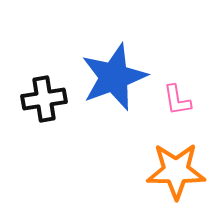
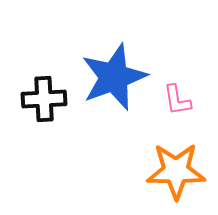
black cross: rotated 6 degrees clockwise
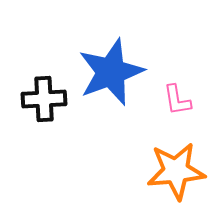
blue star: moved 3 px left, 5 px up
orange star: rotated 6 degrees counterclockwise
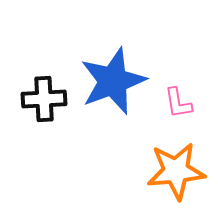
blue star: moved 2 px right, 9 px down
pink L-shape: moved 1 px right, 3 px down
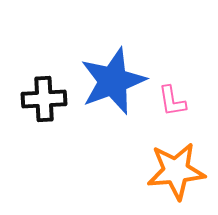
pink L-shape: moved 6 px left, 2 px up
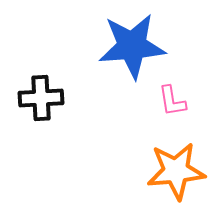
blue star: moved 19 px right, 35 px up; rotated 16 degrees clockwise
black cross: moved 3 px left, 1 px up
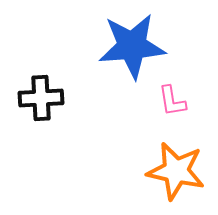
orange star: rotated 18 degrees clockwise
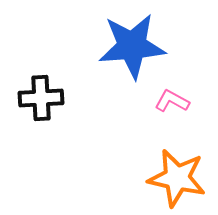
pink L-shape: rotated 128 degrees clockwise
orange star: moved 1 px right, 7 px down
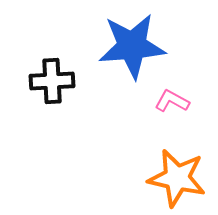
black cross: moved 11 px right, 17 px up
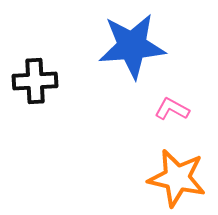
black cross: moved 17 px left
pink L-shape: moved 8 px down
